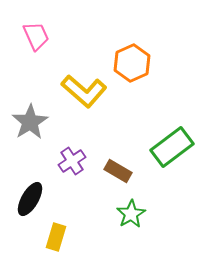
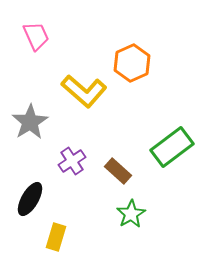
brown rectangle: rotated 12 degrees clockwise
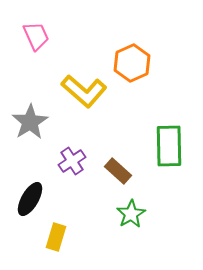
green rectangle: moved 3 px left, 1 px up; rotated 54 degrees counterclockwise
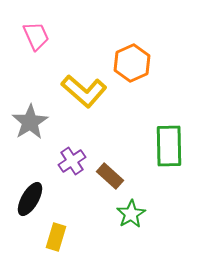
brown rectangle: moved 8 px left, 5 px down
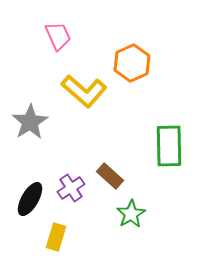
pink trapezoid: moved 22 px right
purple cross: moved 1 px left, 27 px down
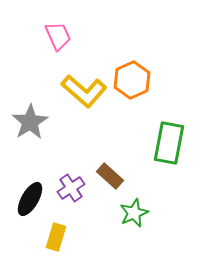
orange hexagon: moved 17 px down
green rectangle: moved 3 px up; rotated 12 degrees clockwise
green star: moved 3 px right, 1 px up; rotated 8 degrees clockwise
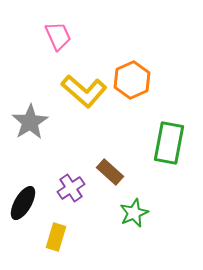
brown rectangle: moved 4 px up
black ellipse: moved 7 px left, 4 px down
